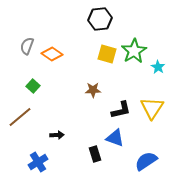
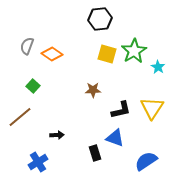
black rectangle: moved 1 px up
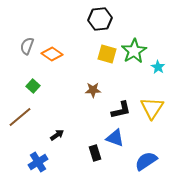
black arrow: rotated 32 degrees counterclockwise
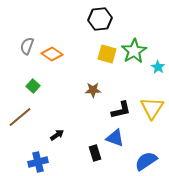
blue cross: rotated 18 degrees clockwise
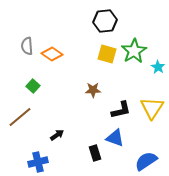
black hexagon: moved 5 px right, 2 px down
gray semicircle: rotated 24 degrees counterclockwise
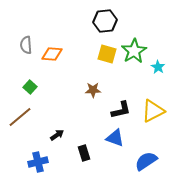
gray semicircle: moved 1 px left, 1 px up
orange diamond: rotated 30 degrees counterclockwise
green square: moved 3 px left, 1 px down
yellow triangle: moved 1 px right, 3 px down; rotated 30 degrees clockwise
black rectangle: moved 11 px left
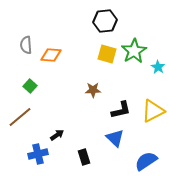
orange diamond: moved 1 px left, 1 px down
green square: moved 1 px up
blue triangle: rotated 24 degrees clockwise
black rectangle: moved 4 px down
blue cross: moved 8 px up
